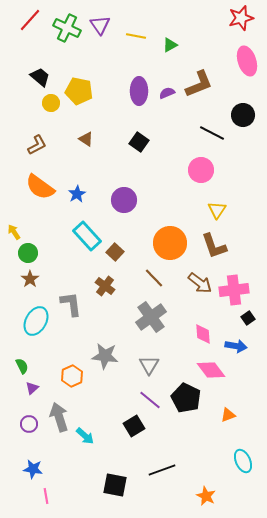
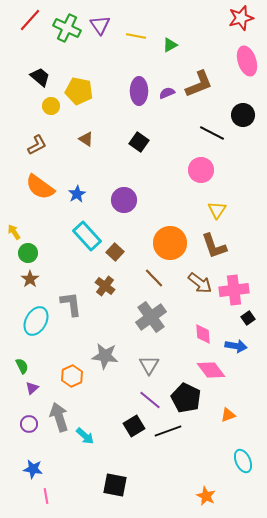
yellow circle at (51, 103): moved 3 px down
black line at (162, 470): moved 6 px right, 39 px up
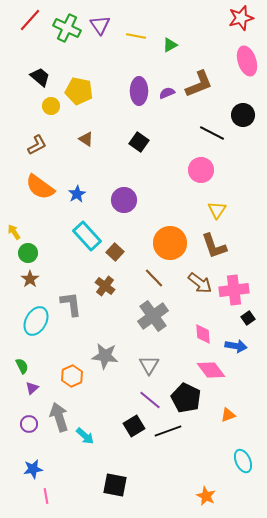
gray cross at (151, 317): moved 2 px right, 1 px up
blue star at (33, 469): rotated 18 degrees counterclockwise
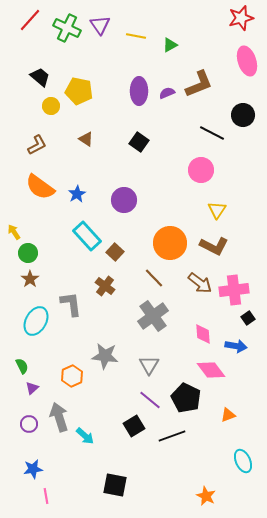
brown L-shape at (214, 246): rotated 44 degrees counterclockwise
black line at (168, 431): moved 4 px right, 5 px down
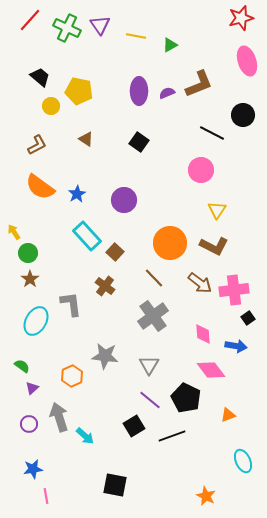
green semicircle at (22, 366): rotated 28 degrees counterclockwise
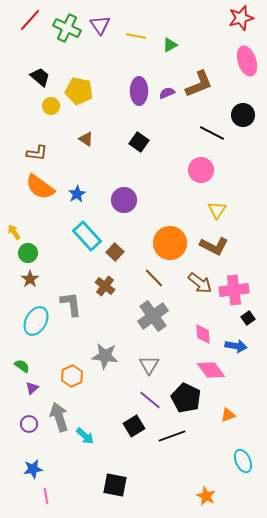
brown L-shape at (37, 145): moved 8 px down; rotated 35 degrees clockwise
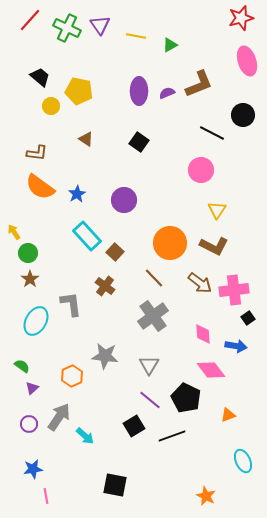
gray arrow at (59, 417): rotated 52 degrees clockwise
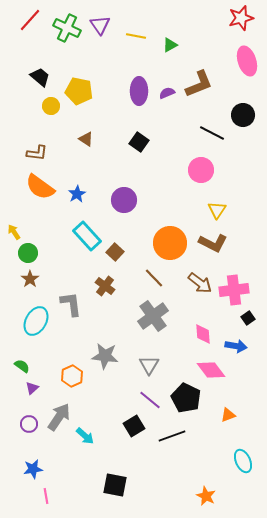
brown L-shape at (214, 246): moved 1 px left, 3 px up
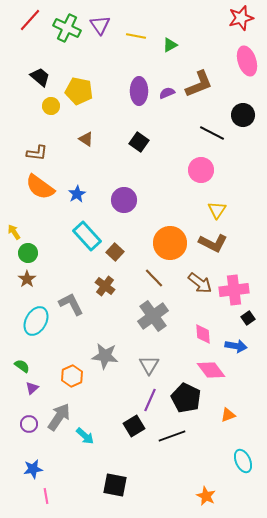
brown star at (30, 279): moved 3 px left
gray L-shape at (71, 304): rotated 20 degrees counterclockwise
purple line at (150, 400): rotated 75 degrees clockwise
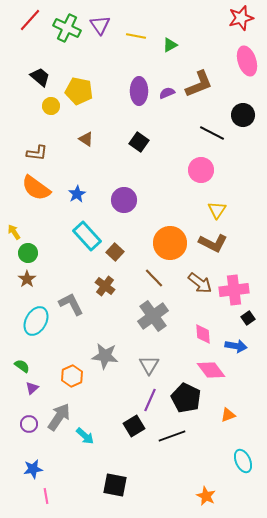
orange semicircle at (40, 187): moved 4 px left, 1 px down
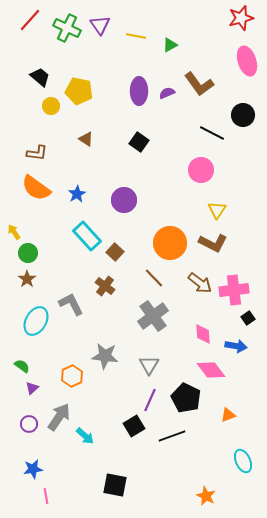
brown L-shape at (199, 84): rotated 76 degrees clockwise
